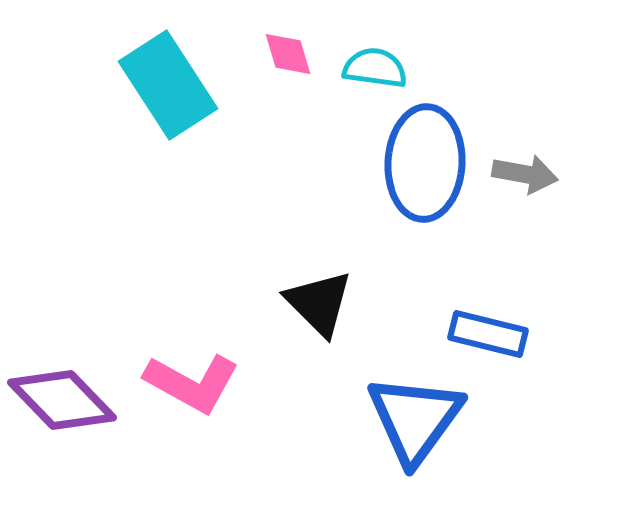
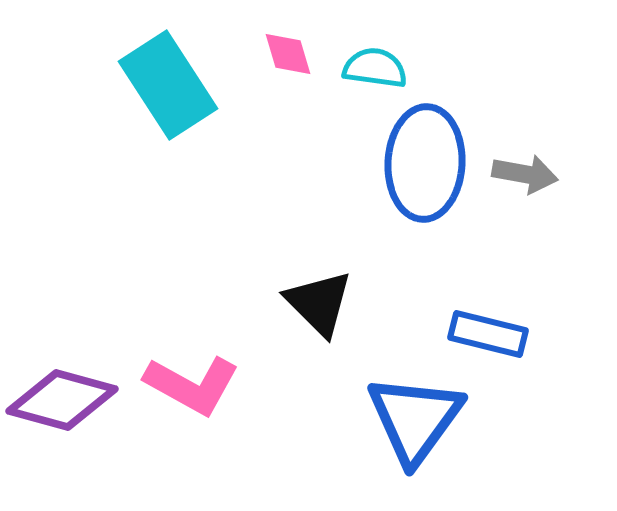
pink L-shape: moved 2 px down
purple diamond: rotated 31 degrees counterclockwise
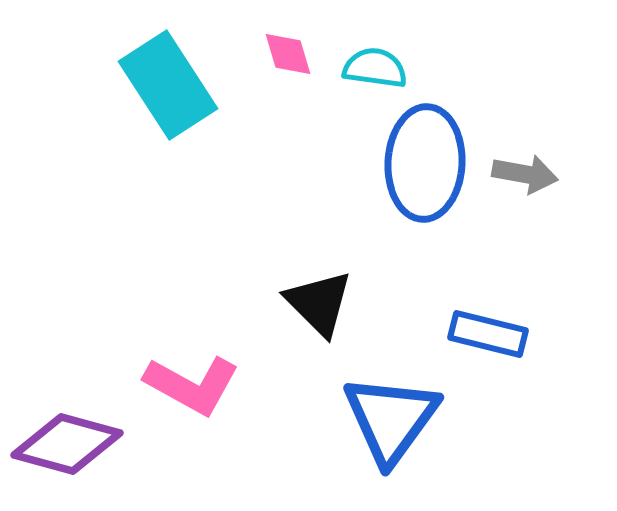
purple diamond: moved 5 px right, 44 px down
blue triangle: moved 24 px left
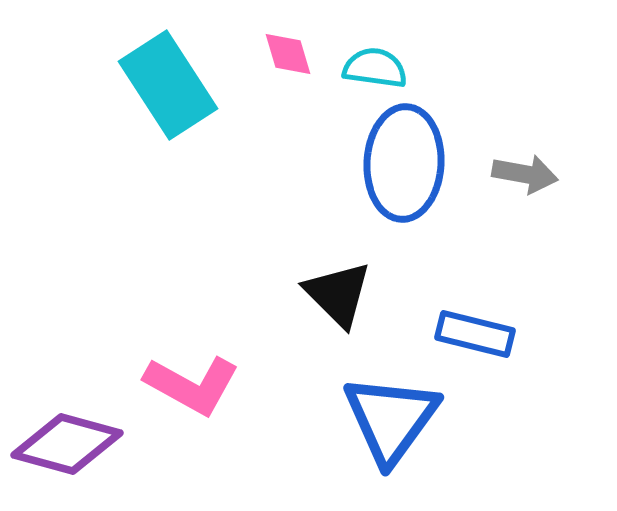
blue ellipse: moved 21 px left
black triangle: moved 19 px right, 9 px up
blue rectangle: moved 13 px left
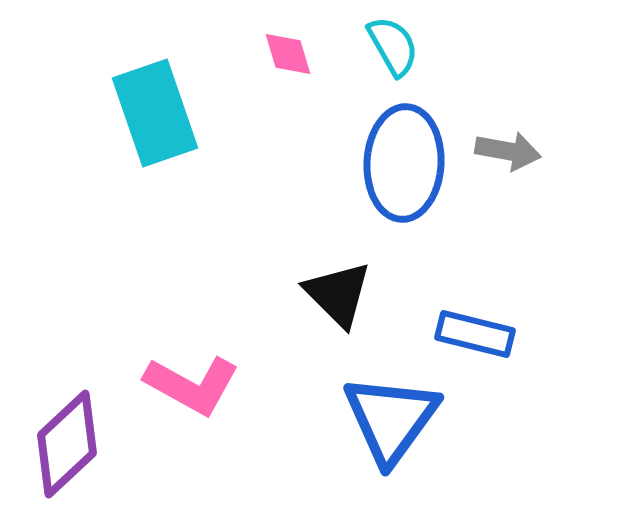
cyan semicircle: moved 18 px right, 22 px up; rotated 52 degrees clockwise
cyan rectangle: moved 13 px left, 28 px down; rotated 14 degrees clockwise
gray arrow: moved 17 px left, 23 px up
purple diamond: rotated 58 degrees counterclockwise
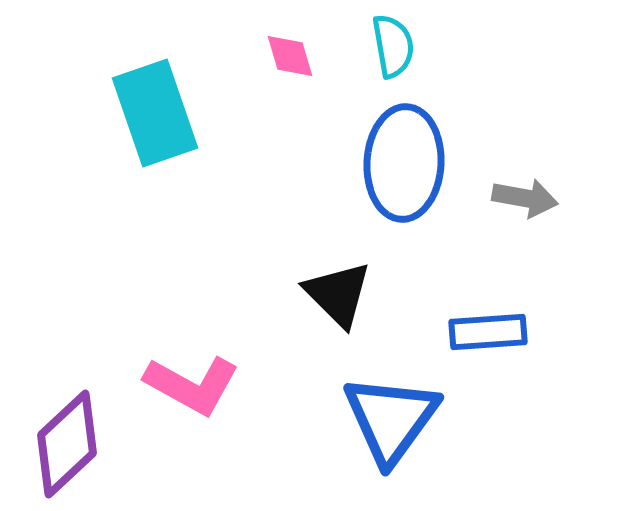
cyan semicircle: rotated 20 degrees clockwise
pink diamond: moved 2 px right, 2 px down
gray arrow: moved 17 px right, 47 px down
blue rectangle: moved 13 px right, 2 px up; rotated 18 degrees counterclockwise
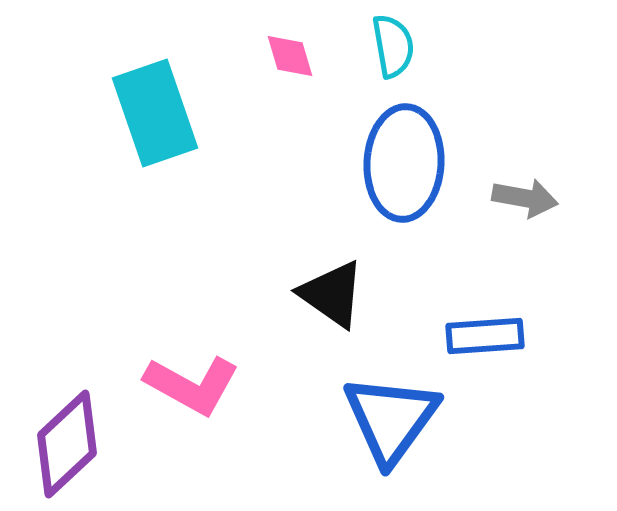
black triangle: moved 6 px left; rotated 10 degrees counterclockwise
blue rectangle: moved 3 px left, 4 px down
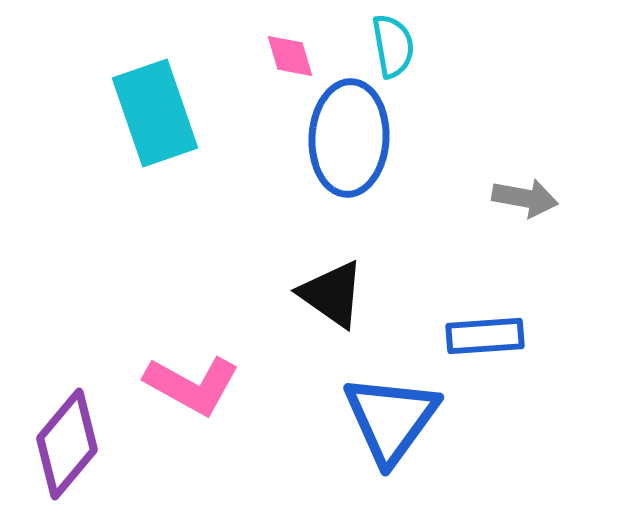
blue ellipse: moved 55 px left, 25 px up
purple diamond: rotated 7 degrees counterclockwise
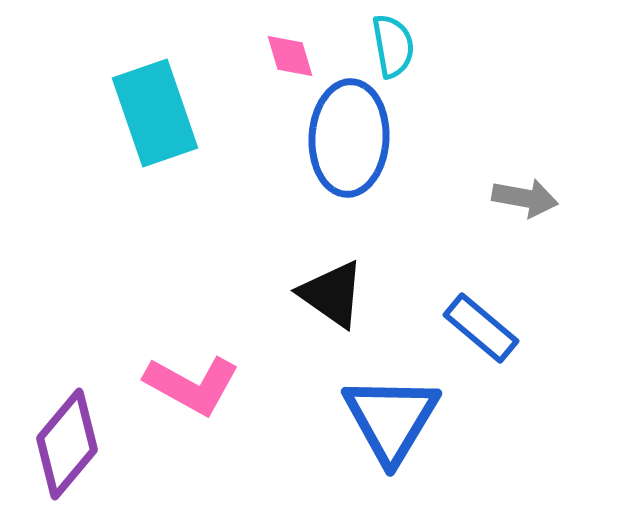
blue rectangle: moved 4 px left, 8 px up; rotated 44 degrees clockwise
blue triangle: rotated 5 degrees counterclockwise
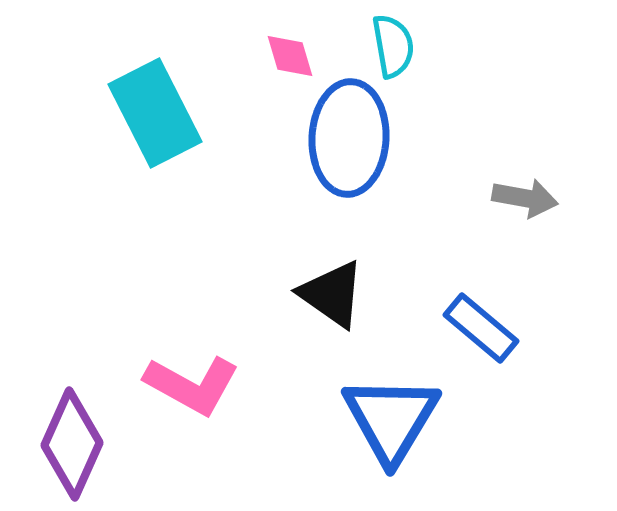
cyan rectangle: rotated 8 degrees counterclockwise
purple diamond: moved 5 px right; rotated 16 degrees counterclockwise
